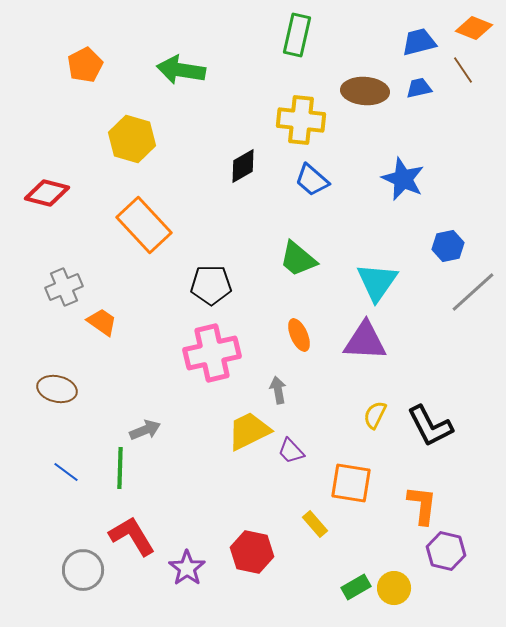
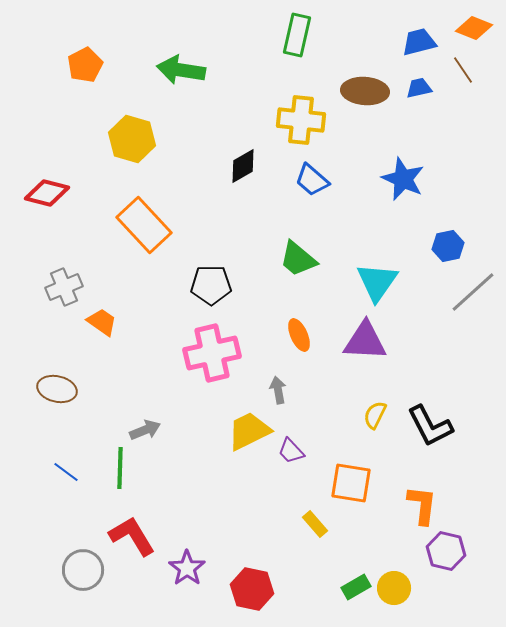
red hexagon at (252, 552): moved 37 px down
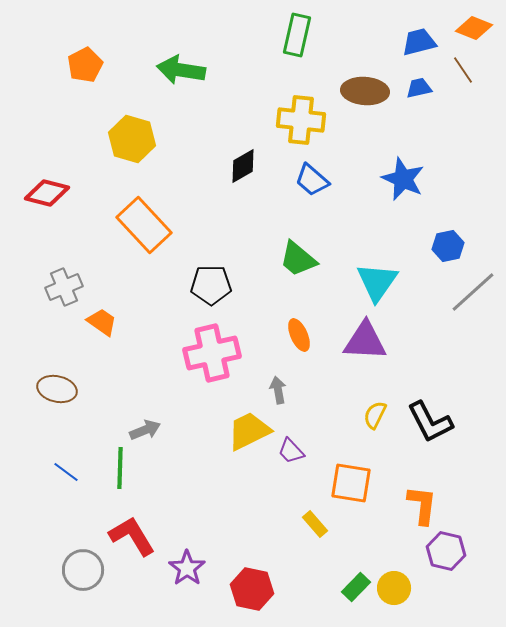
black L-shape at (430, 426): moved 4 px up
green rectangle at (356, 587): rotated 16 degrees counterclockwise
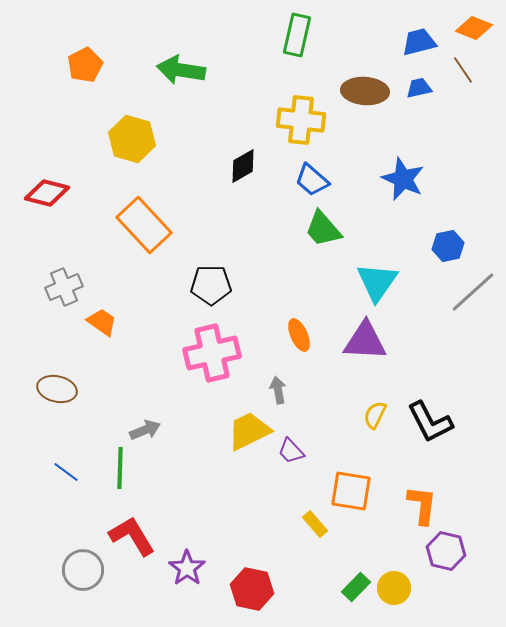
green trapezoid at (298, 259): moved 25 px right, 30 px up; rotated 9 degrees clockwise
orange square at (351, 483): moved 8 px down
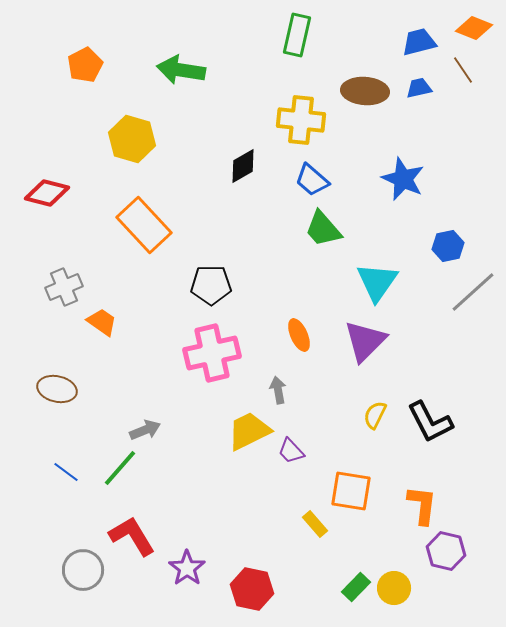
purple triangle at (365, 341): rotated 48 degrees counterclockwise
green line at (120, 468): rotated 39 degrees clockwise
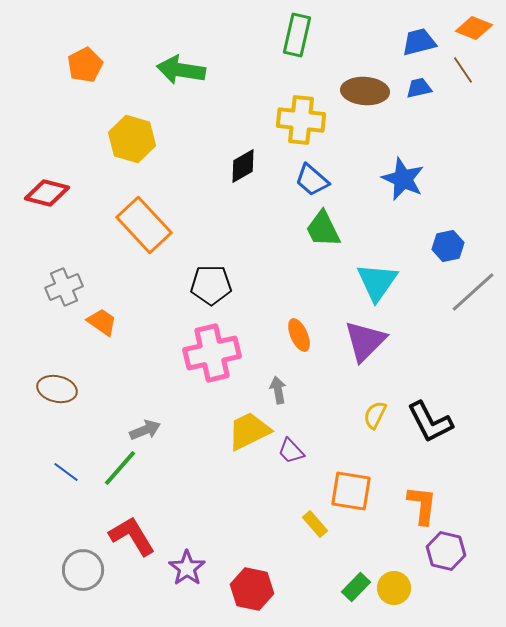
green trapezoid at (323, 229): rotated 15 degrees clockwise
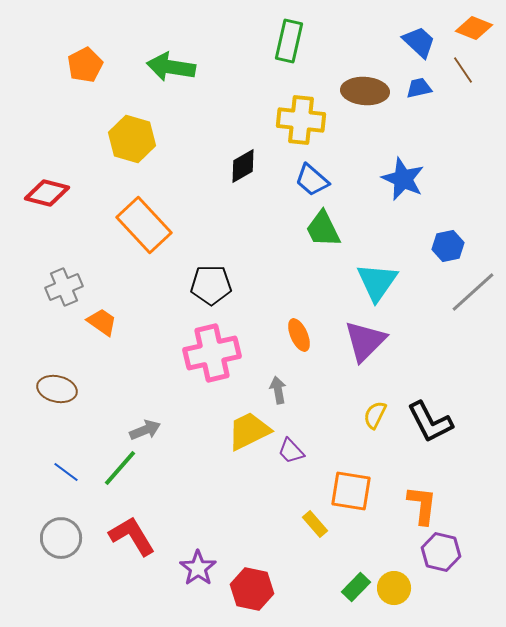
green rectangle at (297, 35): moved 8 px left, 6 px down
blue trapezoid at (419, 42): rotated 57 degrees clockwise
green arrow at (181, 70): moved 10 px left, 3 px up
purple hexagon at (446, 551): moved 5 px left, 1 px down
purple star at (187, 568): moved 11 px right
gray circle at (83, 570): moved 22 px left, 32 px up
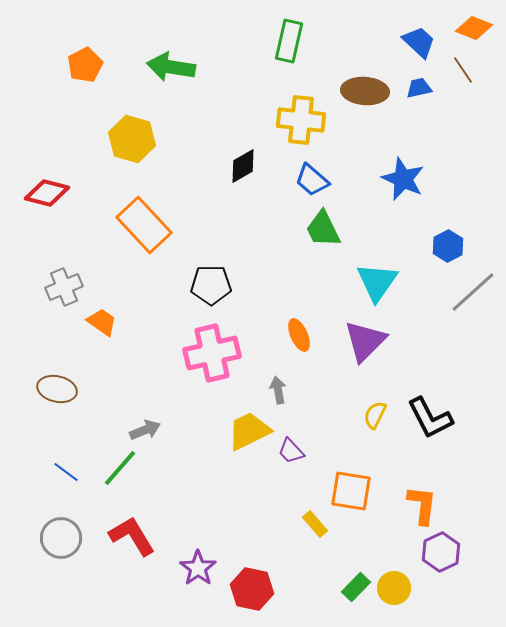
blue hexagon at (448, 246): rotated 16 degrees counterclockwise
black L-shape at (430, 422): moved 4 px up
purple hexagon at (441, 552): rotated 21 degrees clockwise
